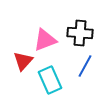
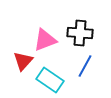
cyan rectangle: rotated 32 degrees counterclockwise
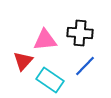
pink triangle: rotated 15 degrees clockwise
blue line: rotated 15 degrees clockwise
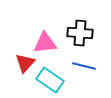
pink triangle: moved 3 px down
red triangle: moved 2 px right, 2 px down
blue line: moved 1 px left; rotated 60 degrees clockwise
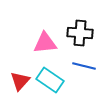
red triangle: moved 5 px left, 18 px down
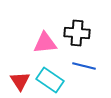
black cross: moved 3 px left
red triangle: rotated 15 degrees counterclockwise
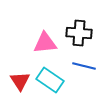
black cross: moved 2 px right
